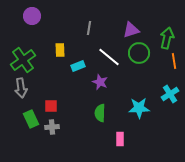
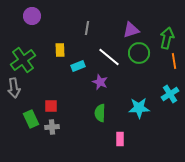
gray line: moved 2 px left
gray arrow: moved 7 px left
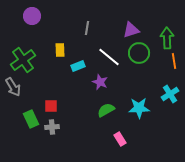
green arrow: rotated 15 degrees counterclockwise
gray arrow: moved 1 px left, 1 px up; rotated 24 degrees counterclockwise
green semicircle: moved 6 px right, 3 px up; rotated 60 degrees clockwise
pink rectangle: rotated 32 degrees counterclockwise
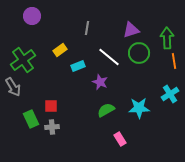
yellow rectangle: rotated 56 degrees clockwise
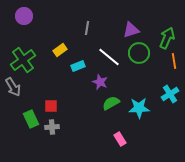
purple circle: moved 8 px left
green arrow: rotated 25 degrees clockwise
green semicircle: moved 5 px right, 7 px up
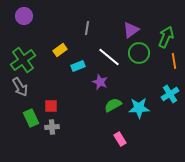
purple triangle: rotated 18 degrees counterclockwise
green arrow: moved 1 px left, 1 px up
gray arrow: moved 7 px right
green semicircle: moved 2 px right, 2 px down
green rectangle: moved 1 px up
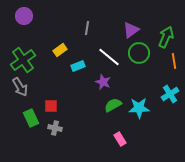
purple star: moved 3 px right
gray cross: moved 3 px right, 1 px down; rotated 16 degrees clockwise
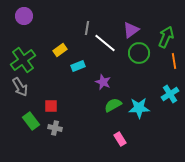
white line: moved 4 px left, 14 px up
green rectangle: moved 3 px down; rotated 12 degrees counterclockwise
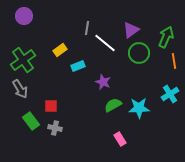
gray arrow: moved 2 px down
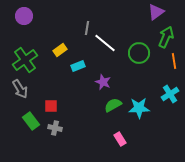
purple triangle: moved 25 px right, 18 px up
green cross: moved 2 px right
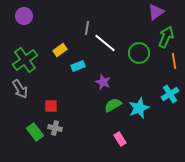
cyan star: rotated 20 degrees counterclockwise
green rectangle: moved 4 px right, 11 px down
